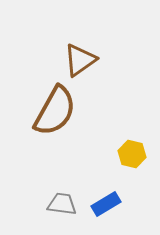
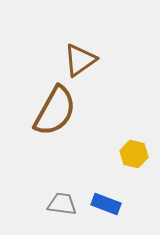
yellow hexagon: moved 2 px right
blue rectangle: rotated 52 degrees clockwise
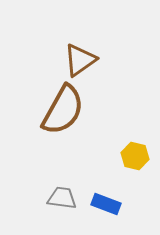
brown semicircle: moved 8 px right, 1 px up
yellow hexagon: moved 1 px right, 2 px down
gray trapezoid: moved 6 px up
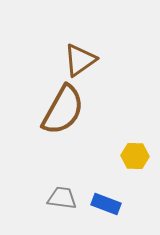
yellow hexagon: rotated 12 degrees counterclockwise
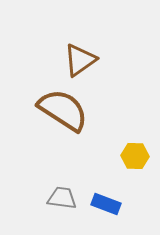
brown semicircle: rotated 86 degrees counterclockwise
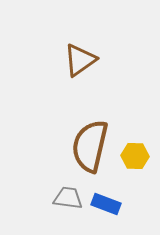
brown semicircle: moved 27 px right, 36 px down; rotated 110 degrees counterclockwise
gray trapezoid: moved 6 px right
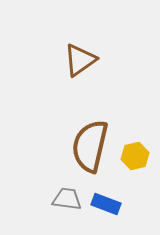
yellow hexagon: rotated 16 degrees counterclockwise
gray trapezoid: moved 1 px left, 1 px down
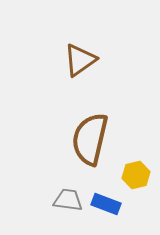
brown semicircle: moved 7 px up
yellow hexagon: moved 1 px right, 19 px down
gray trapezoid: moved 1 px right, 1 px down
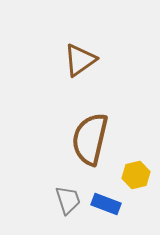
gray trapezoid: rotated 64 degrees clockwise
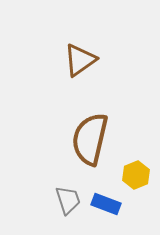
yellow hexagon: rotated 8 degrees counterclockwise
